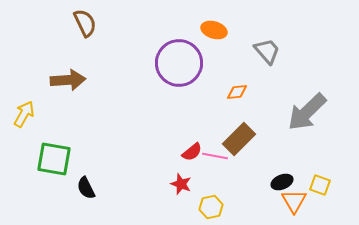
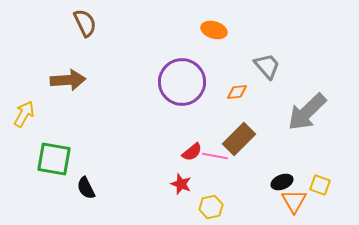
gray trapezoid: moved 15 px down
purple circle: moved 3 px right, 19 px down
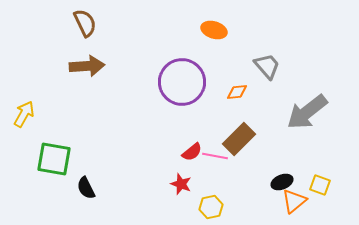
brown arrow: moved 19 px right, 14 px up
gray arrow: rotated 6 degrees clockwise
orange triangle: rotated 20 degrees clockwise
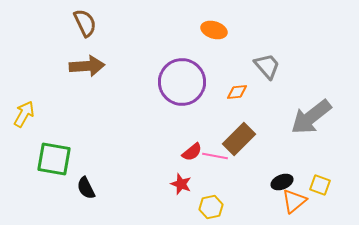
gray arrow: moved 4 px right, 5 px down
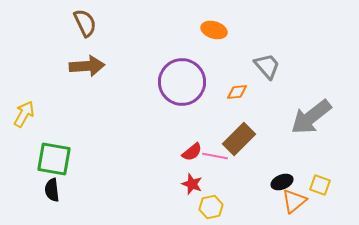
red star: moved 11 px right
black semicircle: moved 34 px left, 2 px down; rotated 20 degrees clockwise
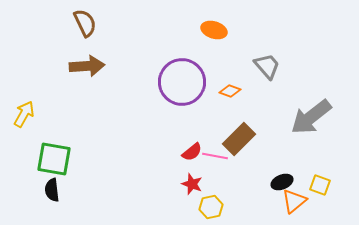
orange diamond: moved 7 px left, 1 px up; rotated 25 degrees clockwise
